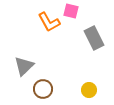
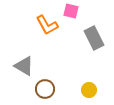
orange L-shape: moved 2 px left, 3 px down
gray triangle: rotated 45 degrees counterclockwise
brown circle: moved 2 px right
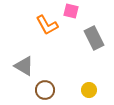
brown circle: moved 1 px down
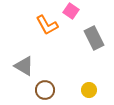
pink square: rotated 21 degrees clockwise
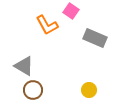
gray rectangle: moved 1 px right; rotated 40 degrees counterclockwise
brown circle: moved 12 px left
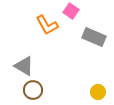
gray rectangle: moved 1 px left, 1 px up
yellow circle: moved 9 px right, 2 px down
